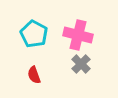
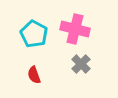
pink cross: moved 3 px left, 6 px up
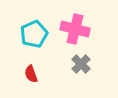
cyan pentagon: rotated 20 degrees clockwise
red semicircle: moved 3 px left, 1 px up
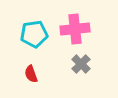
pink cross: rotated 20 degrees counterclockwise
cyan pentagon: rotated 16 degrees clockwise
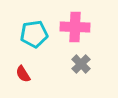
pink cross: moved 2 px up; rotated 8 degrees clockwise
red semicircle: moved 8 px left; rotated 12 degrees counterclockwise
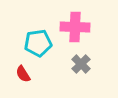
cyan pentagon: moved 4 px right, 9 px down
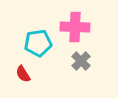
gray cross: moved 3 px up
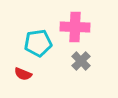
red semicircle: rotated 36 degrees counterclockwise
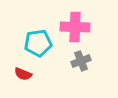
gray cross: rotated 24 degrees clockwise
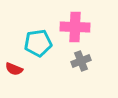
red semicircle: moved 9 px left, 5 px up
